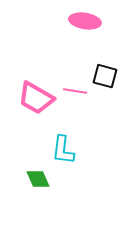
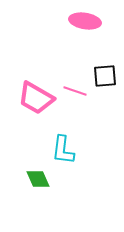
black square: rotated 20 degrees counterclockwise
pink line: rotated 10 degrees clockwise
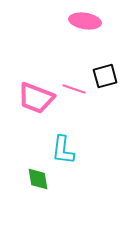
black square: rotated 10 degrees counterclockwise
pink line: moved 1 px left, 2 px up
pink trapezoid: rotated 9 degrees counterclockwise
green diamond: rotated 15 degrees clockwise
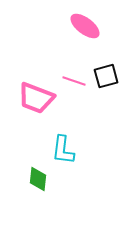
pink ellipse: moved 5 px down; rotated 28 degrees clockwise
black square: moved 1 px right
pink line: moved 8 px up
green diamond: rotated 15 degrees clockwise
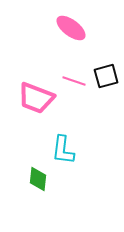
pink ellipse: moved 14 px left, 2 px down
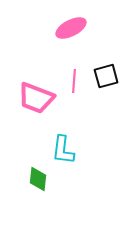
pink ellipse: rotated 64 degrees counterclockwise
pink line: rotated 75 degrees clockwise
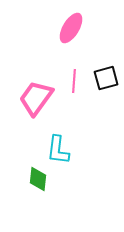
pink ellipse: rotated 32 degrees counterclockwise
black square: moved 2 px down
pink trapezoid: rotated 105 degrees clockwise
cyan L-shape: moved 5 px left
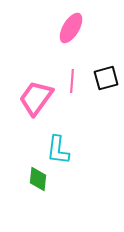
pink line: moved 2 px left
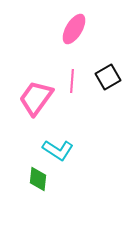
pink ellipse: moved 3 px right, 1 px down
black square: moved 2 px right, 1 px up; rotated 15 degrees counterclockwise
cyan L-shape: rotated 64 degrees counterclockwise
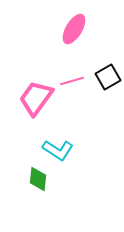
pink line: rotated 70 degrees clockwise
